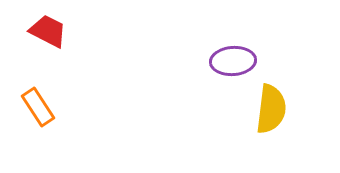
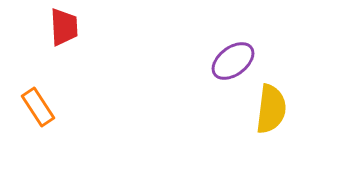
red trapezoid: moved 16 px right, 4 px up; rotated 60 degrees clockwise
purple ellipse: rotated 33 degrees counterclockwise
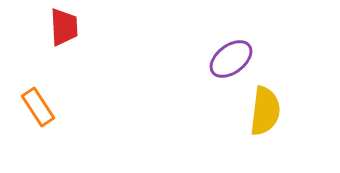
purple ellipse: moved 2 px left, 2 px up
yellow semicircle: moved 6 px left, 2 px down
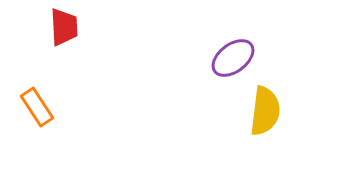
purple ellipse: moved 2 px right, 1 px up
orange rectangle: moved 1 px left
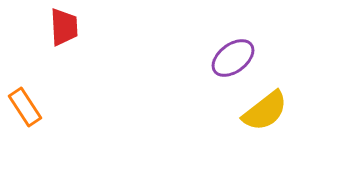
orange rectangle: moved 12 px left
yellow semicircle: rotated 45 degrees clockwise
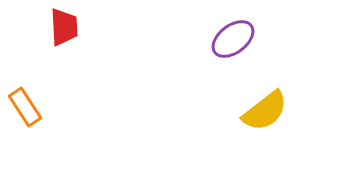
purple ellipse: moved 19 px up
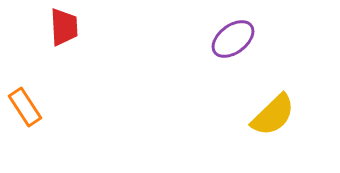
yellow semicircle: moved 8 px right, 4 px down; rotated 6 degrees counterclockwise
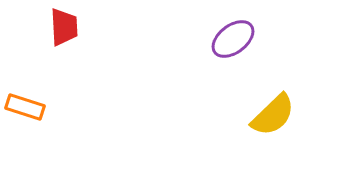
orange rectangle: rotated 39 degrees counterclockwise
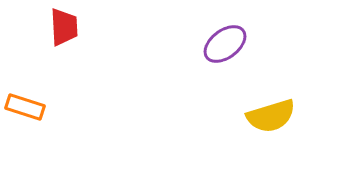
purple ellipse: moved 8 px left, 5 px down
yellow semicircle: moved 2 px left, 1 px down; rotated 27 degrees clockwise
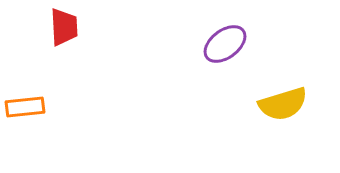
orange rectangle: rotated 24 degrees counterclockwise
yellow semicircle: moved 12 px right, 12 px up
